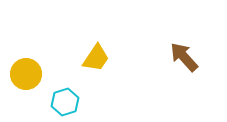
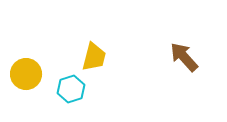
yellow trapezoid: moved 2 px left, 1 px up; rotated 20 degrees counterclockwise
cyan hexagon: moved 6 px right, 13 px up
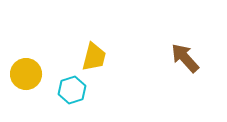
brown arrow: moved 1 px right, 1 px down
cyan hexagon: moved 1 px right, 1 px down
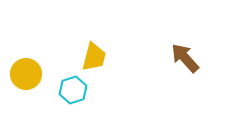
cyan hexagon: moved 1 px right
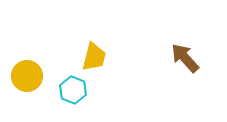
yellow circle: moved 1 px right, 2 px down
cyan hexagon: rotated 20 degrees counterclockwise
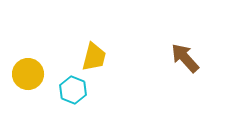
yellow circle: moved 1 px right, 2 px up
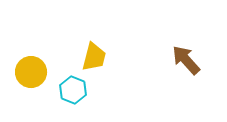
brown arrow: moved 1 px right, 2 px down
yellow circle: moved 3 px right, 2 px up
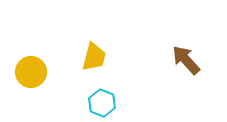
cyan hexagon: moved 29 px right, 13 px down
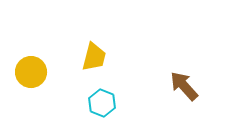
brown arrow: moved 2 px left, 26 px down
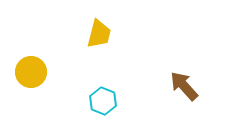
yellow trapezoid: moved 5 px right, 23 px up
cyan hexagon: moved 1 px right, 2 px up
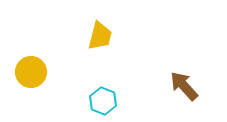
yellow trapezoid: moved 1 px right, 2 px down
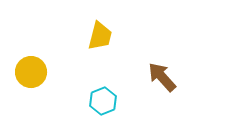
brown arrow: moved 22 px left, 9 px up
cyan hexagon: rotated 16 degrees clockwise
